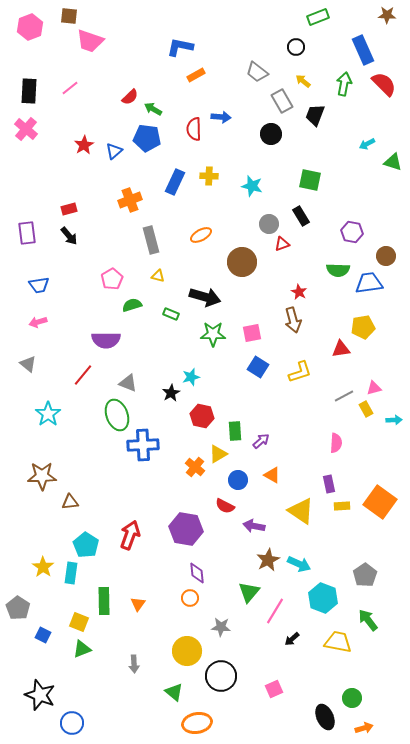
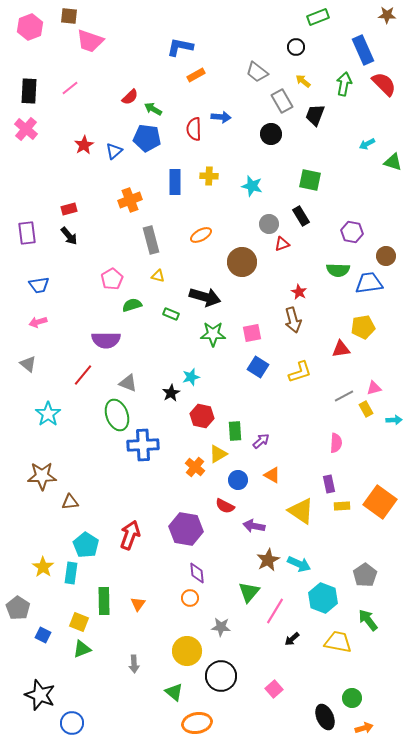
blue rectangle at (175, 182): rotated 25 degrees counterclockwise
pink square at (274, 689): rotated 18 degrees counterclockwise
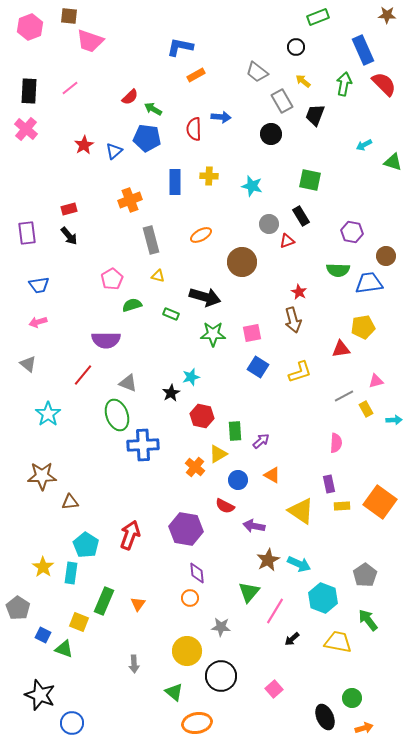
cyan arrow at (367, 144): moved 3 px left, 1 px down
red triangle at (282, 244): moved 5 px right, 3 px up
pink triangle at (374, 388): moved 2 px right, 7 px up
green rectangle at (104, 601): rotated 24 degrees clockwise
green triangle at (82, 649): moved 18 px left; rotated 42 degrees clockwise
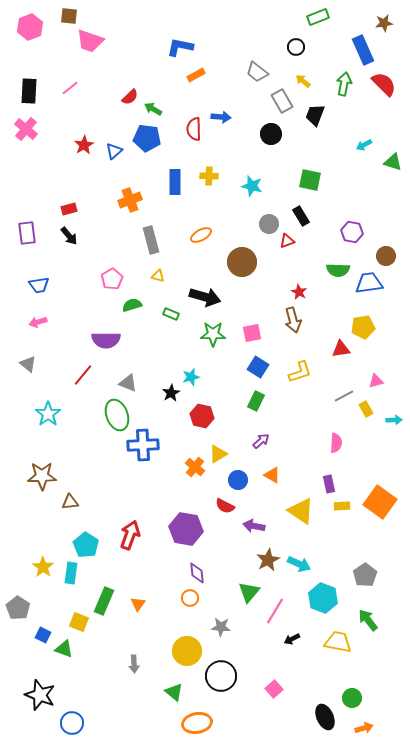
brown star at (387, 15): moved 3 px left, 8 px down; rotated 12 degrees counterclockwise
green rectangle at (235, 431): moved 21 px right, 30 px up; rotated 30 degrees clockwise
black arrow at (292, 639): rotated 14 degrees clockwise
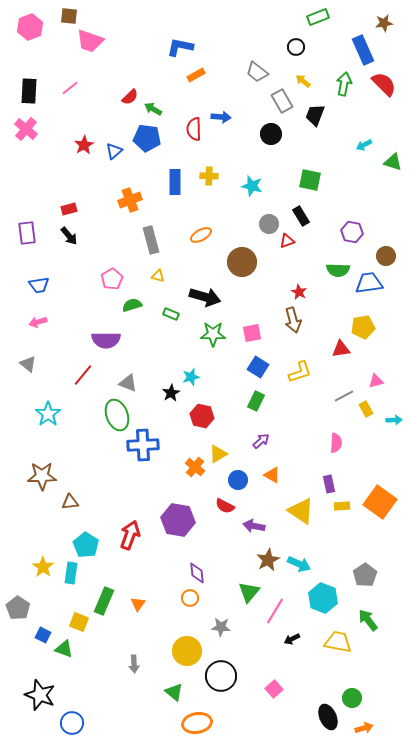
purple hexagon at (186, 529): moved 8 px left, 9 px up
black ellipse at (325, 717): moved 3 px right
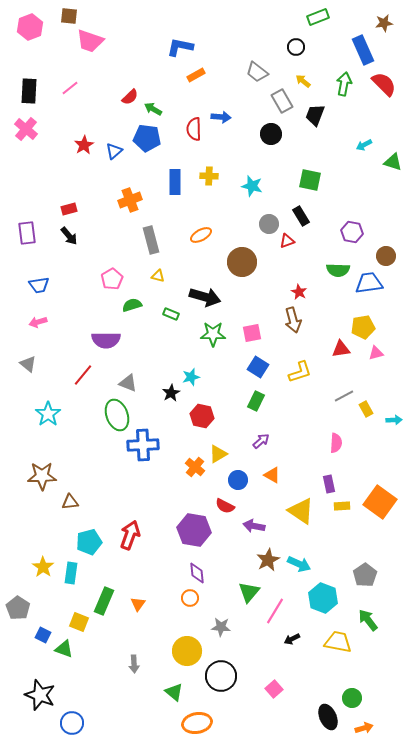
pink triangle at (376, 381): moved 28 px up
purple hexagon at (178, 520): moved 16 px right, 10 px down
cyan pentagon at (86, 545): moved 3 px right, 3 px up; rotated 25 degrees clockwise
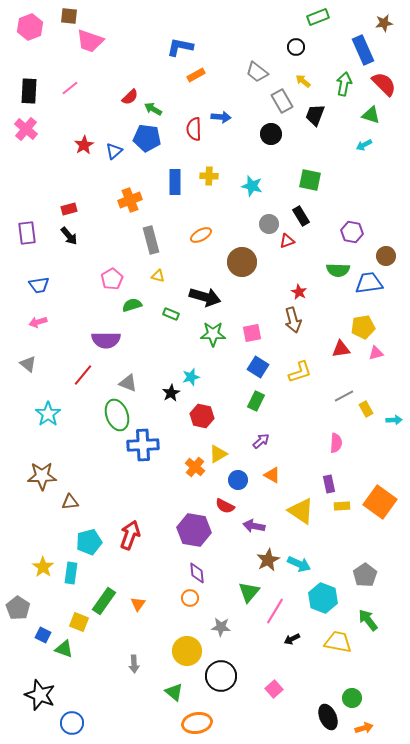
green triangle at (393, 162): moved 22 px left, 47 px up
green rectangle at (104, 601): rotated 12 degrees clockwise
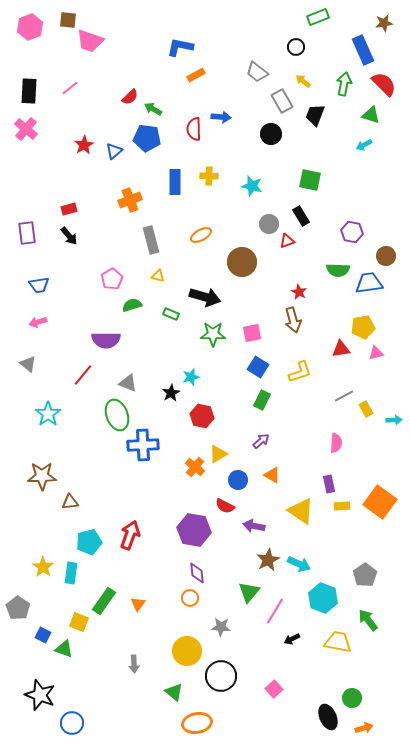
brown square at (69, 16): moved 1 px left, 4 px down
green rectangle at (256, 401): moved 6 px right, 1 px up
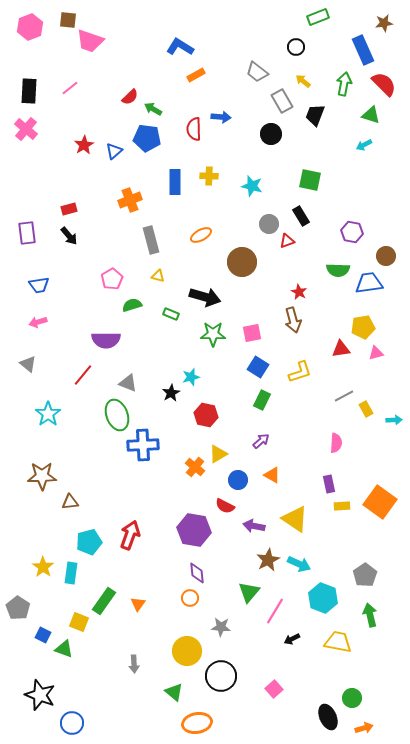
blue L-shape at (180, 47): rotated 20 degrees clockwise
red hexagon at (202, 416): moved 4 px right, 1 px up
yellow triangle at (301, 511): moved 6 px left, 8 px down
green arrow at (368, 620): moved 2 px right, 5 px up; rotated 25 degrees clockwise
